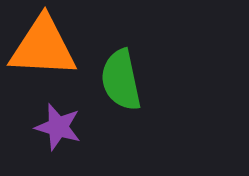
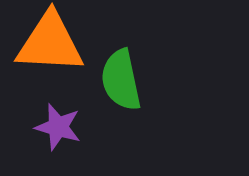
orange triangle: moved 7 px right, 4 px up
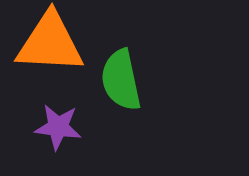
purple star: rotated 9 degrees counterclockwise
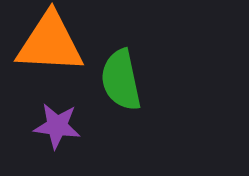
purple star: moved 1 px left, 1 px up
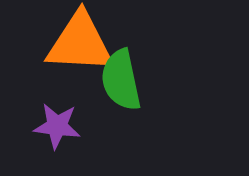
orange triangle: moved 30 px right
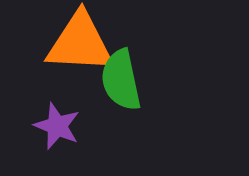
purple star: rotated 15 degrees clockwise
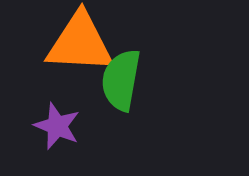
green semicircle: rotated 22 degrees clockwise
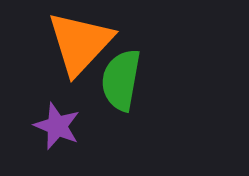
orange triangle: rotated 50 degrees counterclockwise
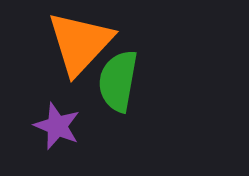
green semicircle: moved 3 px left, 1 px down
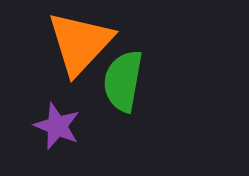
green semicircle: moved 5 px right
